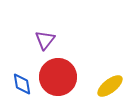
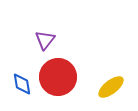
yellow ellipse: moved 1 px right, 1 px down
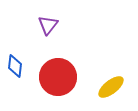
purple triangle: moved 3 px right, 15 px up
blue diamond: moved 7 px left, 18 px up; rotated 15 degrees clockwise
